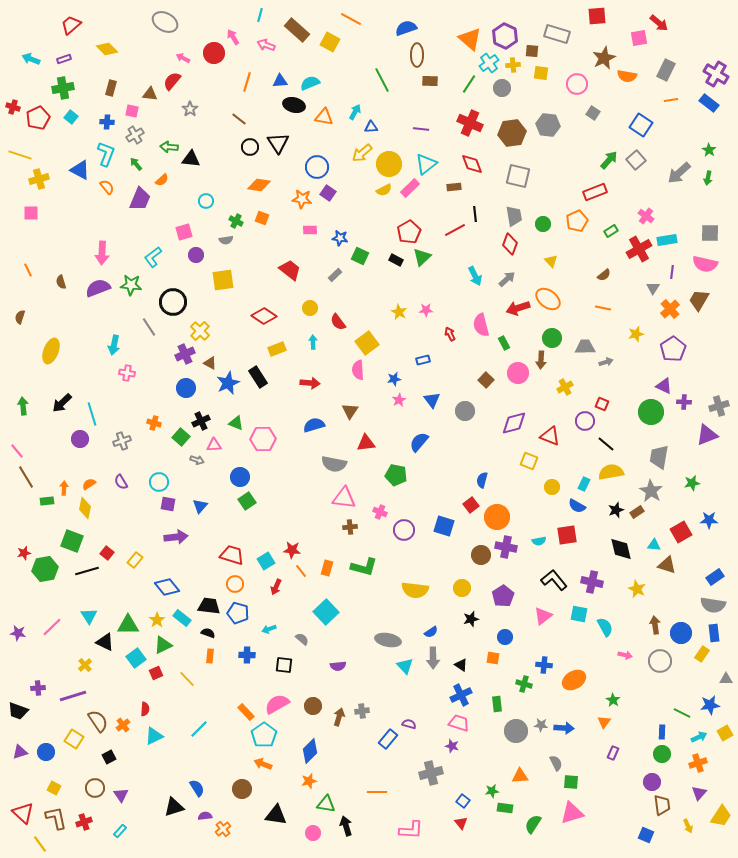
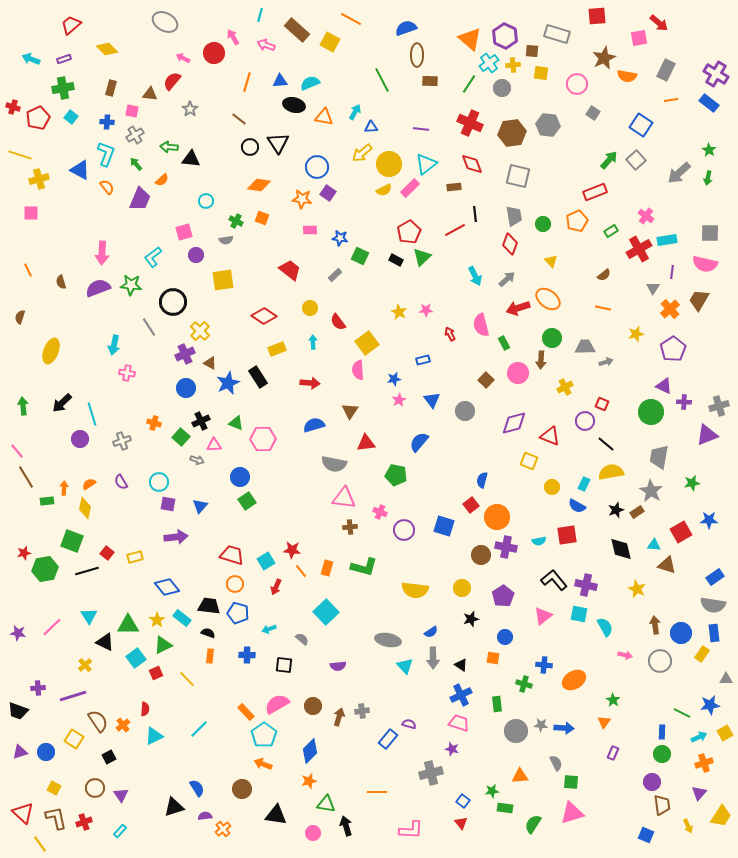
yellow rectangle at (135, 560): moved 3 px up; rotated 35 degrees clockwise
purple cross at (592, 582): moved 6 px left, 3 px down
purple star at (452, 746): moved 3 px down
orange cross at (698, 763): moved 6 px right
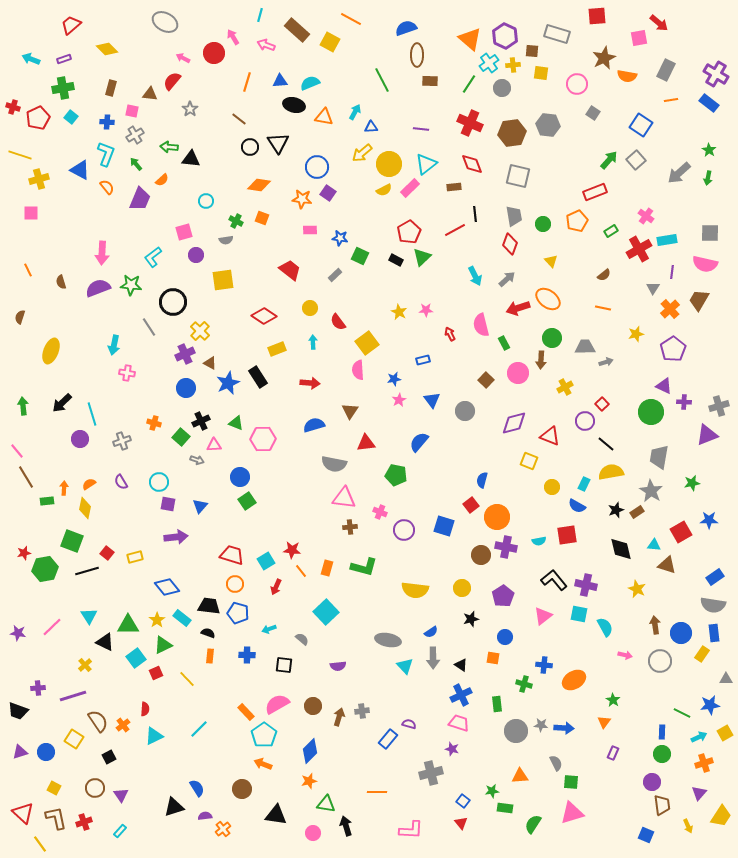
red square at (602, 404): rotated 24 degrees clockwise
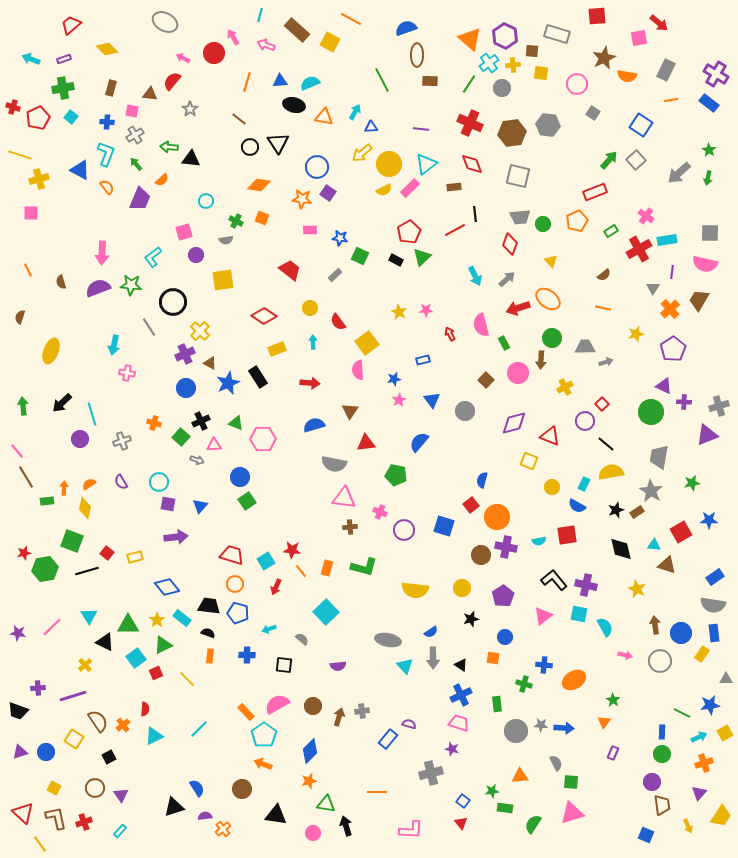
gray trapezoid at (514, 216): moved 6 px right, 1 px down; rotated 95 degrees clockwise
